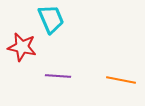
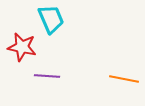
purple line: moved 11 px left
orange line: moved 3 px right, 1 px up
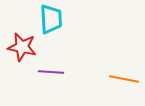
cyan trapezoid: rotated 20 degrees clockwise
purple line: moved 4 px right, 4 px up
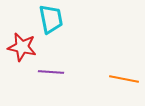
cyan trapezoid: rotated 8 degrees counterclockwise
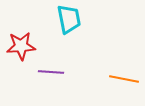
cyan trapezoid: moved 18 px right
red star: moved 1 px left, 1 px up; rotated 16 degrees counterclockwise
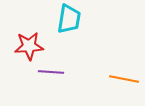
cyan trapezoid: rotated 20 degrees clockwise
red star: moved 8 px right
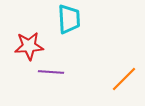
cyan trapezoid: rotated 12 degrees counterclockwise
orange line: rotated 56 degrees counterclockwise
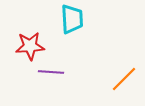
cyan trapezoid: moved 3 px right
red star: moved 1 px right
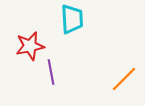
red star: rotated 8 degrees counterclockwise
purple line: rotated 75 degrees clockwise
